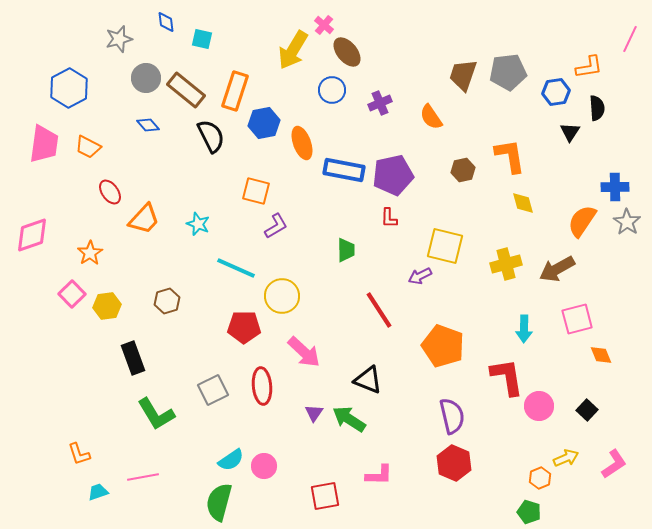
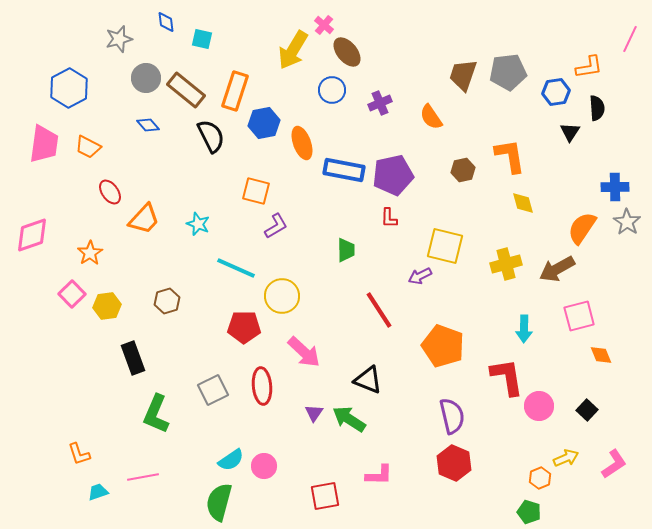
orange semicircle at (582, 221): moved 7 px down
pink square at (577, 319): moved 2 px right, 3 px up
green L-shape at (156, 414): rotated 54 degrees clockwise
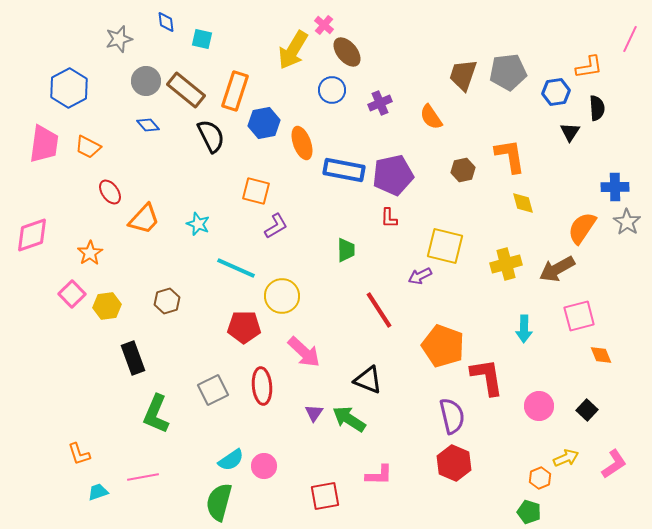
gray circle at (146, 78): moved 3 px down
red L-shape at (507, 377): moved 20 px left
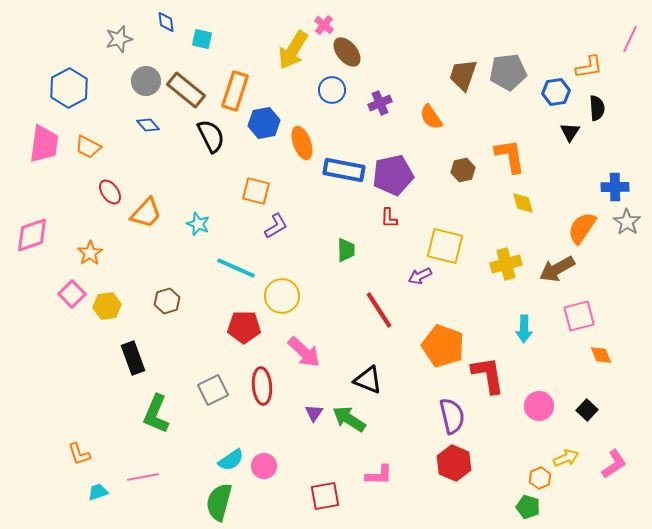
orange trapezoid at (144, 219): moved 2 px right, 6 px up
red L-shape at (487, 377): moved 1 px right, 2 px up
green pentagon at (529, 512): moved 1 px left, 5 px up
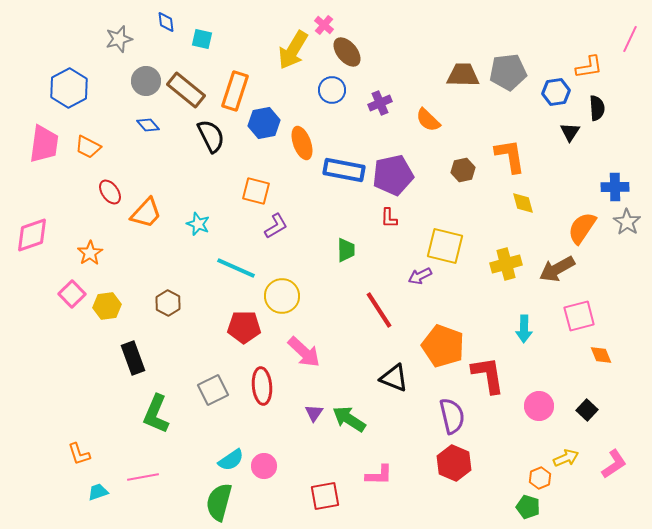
brown trapezoid at (463, 75): rotated 72 degrees clockwise
orange semicircle at (431, 117): moved 3 px left, 3 px down; rotated 12 degrees counterclockwise
brown hexagon at (167, 301): moved 1 px right, 2 px down; rotated 15 degrees counterclockwise
black triangle at (368, 380): moved 26 px right, 2 px up
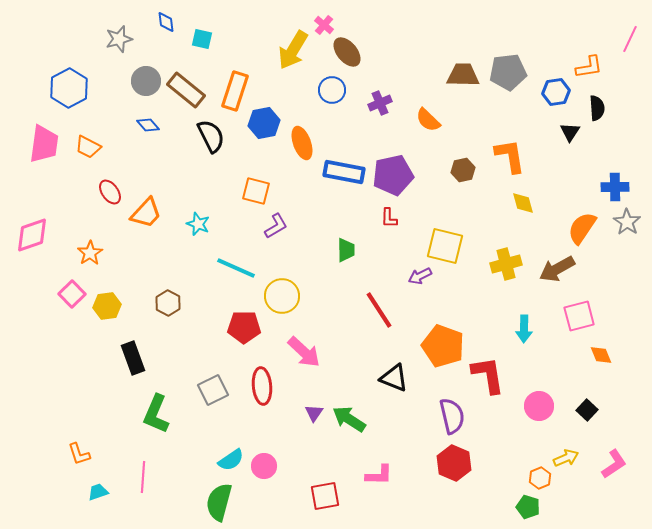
blue rectangle at (344, 170): moved 2 px down
pink line at (143, 477): rotated 76 degrees counterclockwise
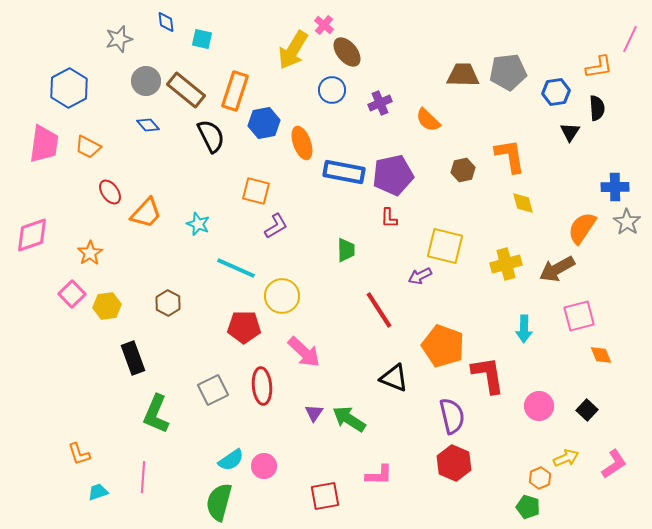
orange L-shape at (589, 67): moved 10 px right
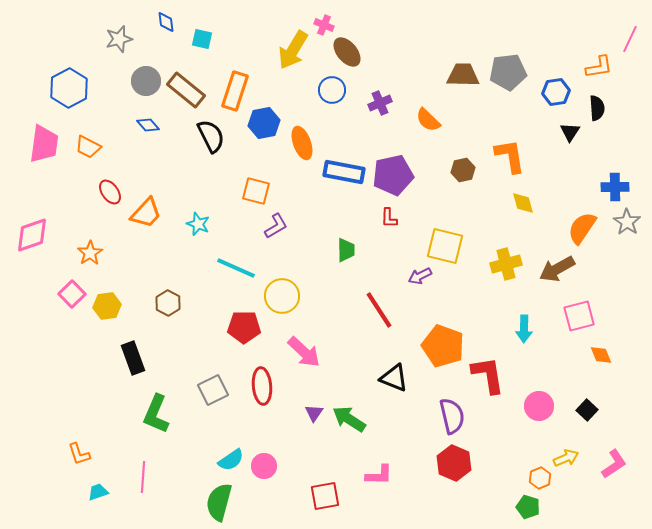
pink cross at (324, 25): rotated 18 degrees counterclockwise
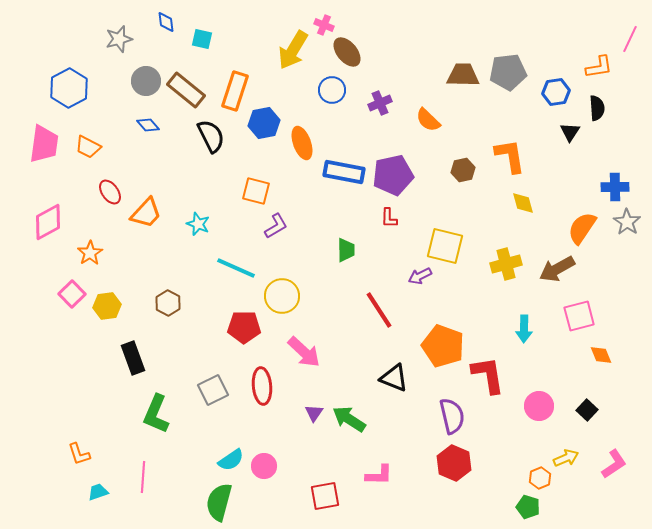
pink diamond at (32, 235): moved 16 px right, 13 px up; rotated 9 degrees counterclockwise
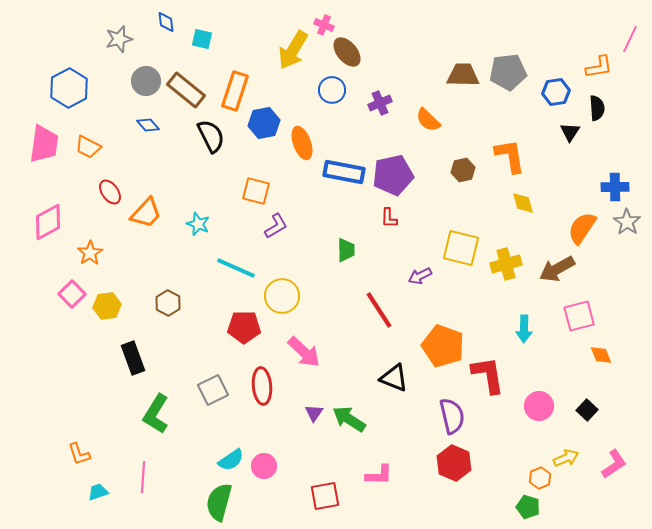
yellow square at (445, 246): moved 16 px right, 2 px down
green L-shape at (156, 414): rotated 9 degrees clockwise
